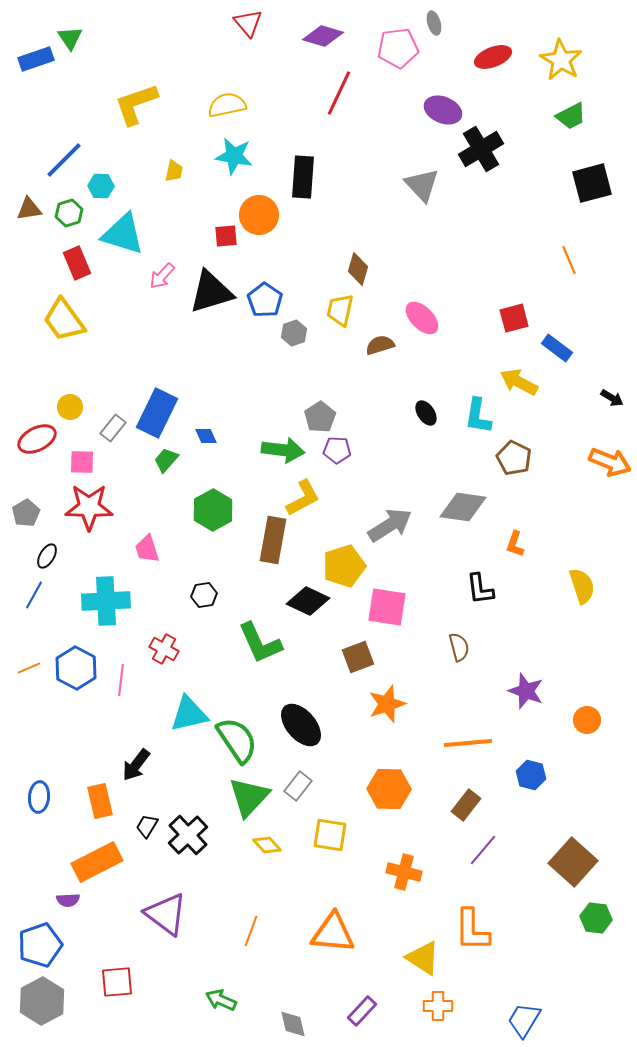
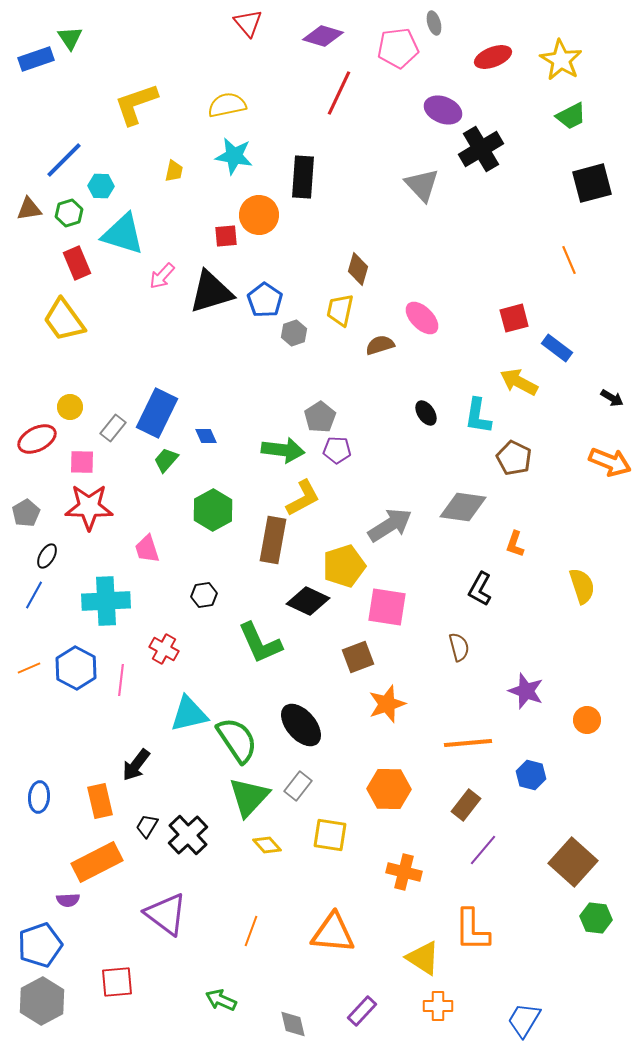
black L-shape at (480, 589): rotated 36 degrees clockwise
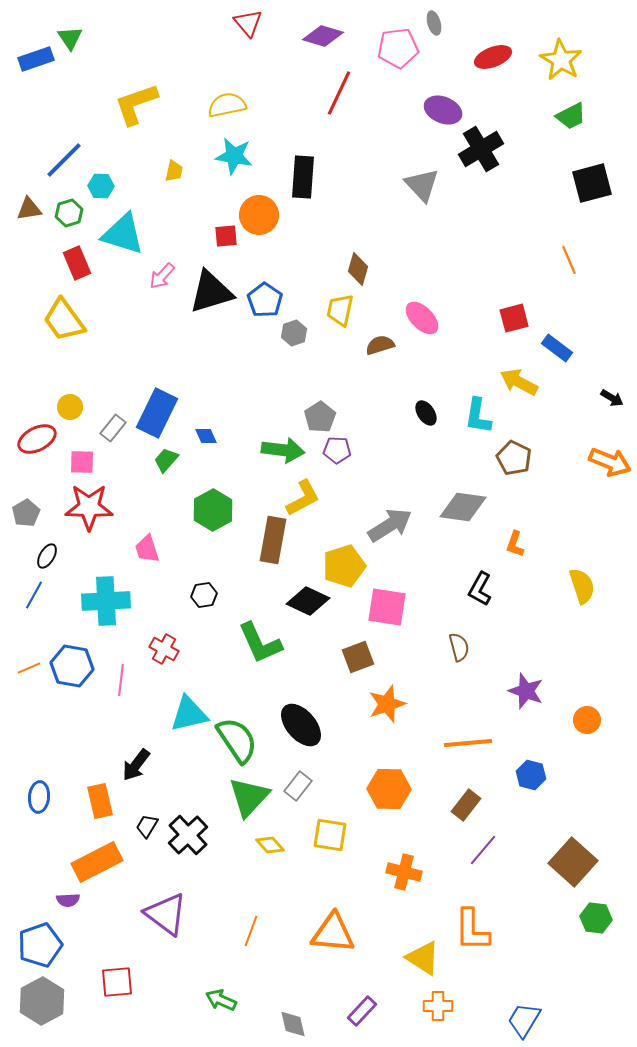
blue hexagon at (76, 668): moved 4 px left, 2 px up; rotated 18 degrees counterclockwise
yellow diamond at (267, 845): moved 3 px right
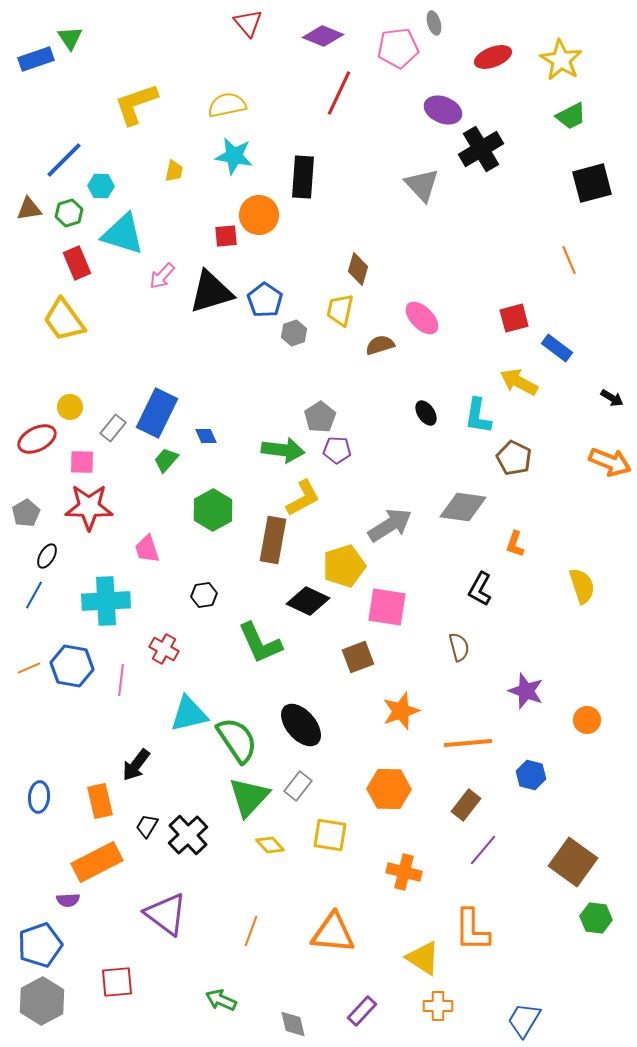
purple diamond at (323, 36): rotated 6 degrees clockwise
orange star at (387, 704): moved 14 px right, 7 px down
brown square at (573, 862): rotated 6 degrees counterclockwise
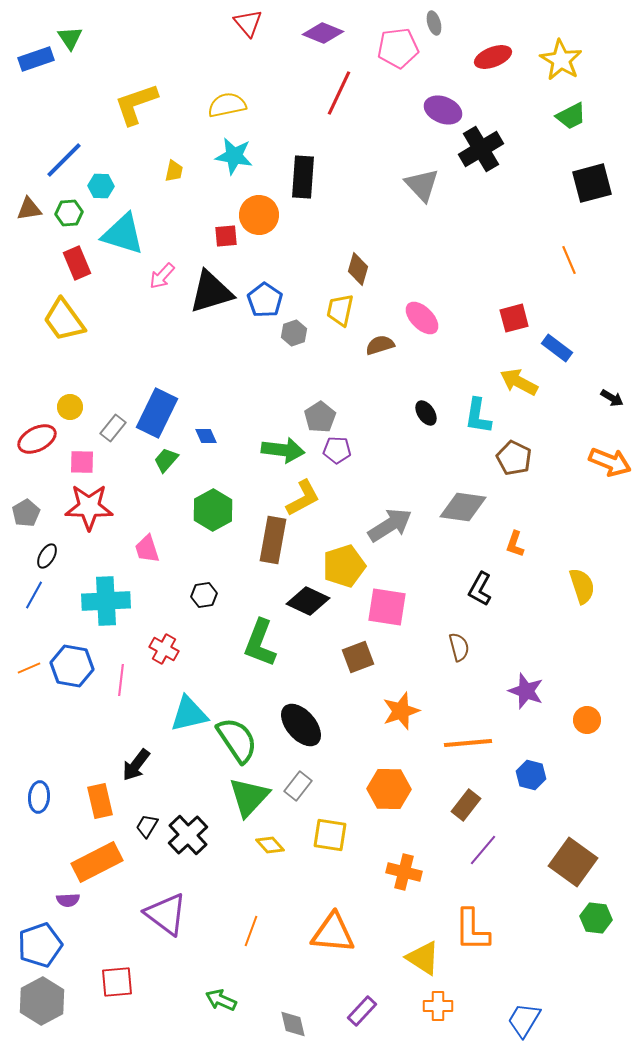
purple diamond at (323, 36): moved 3 px up
green hexagon at (69, 213): rotated 12 degrees clockwise
green L-shape at (260, 643): rotated 45 degrees clockwise
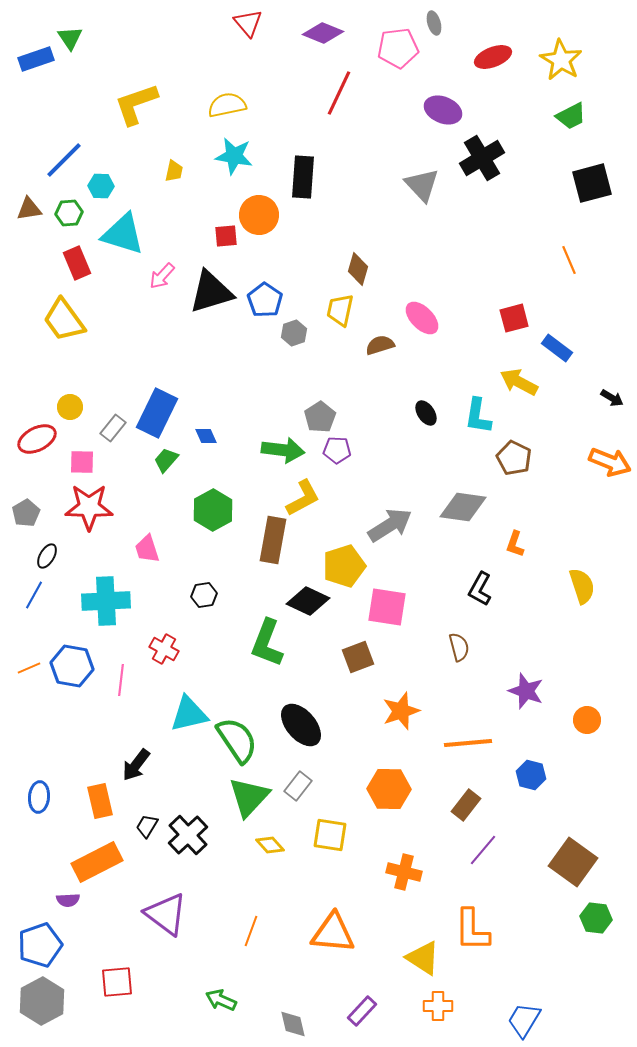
black cross at (481, 149): moved 1 px right, 9 px down
green L-shape at (260, 643): moved 7 px right
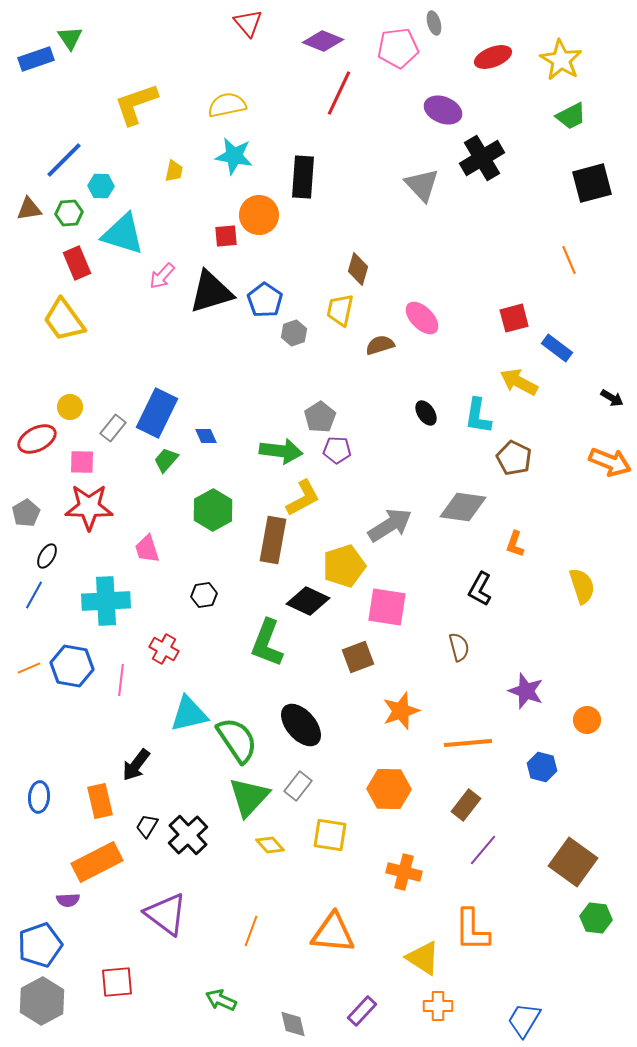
purple diamond at (323, 33): moved 8 px down
green arrow at (283, 450): moved 2 px left, 1 px down
blue hexagon at (531, 775): moved 11 px right, 8 px up
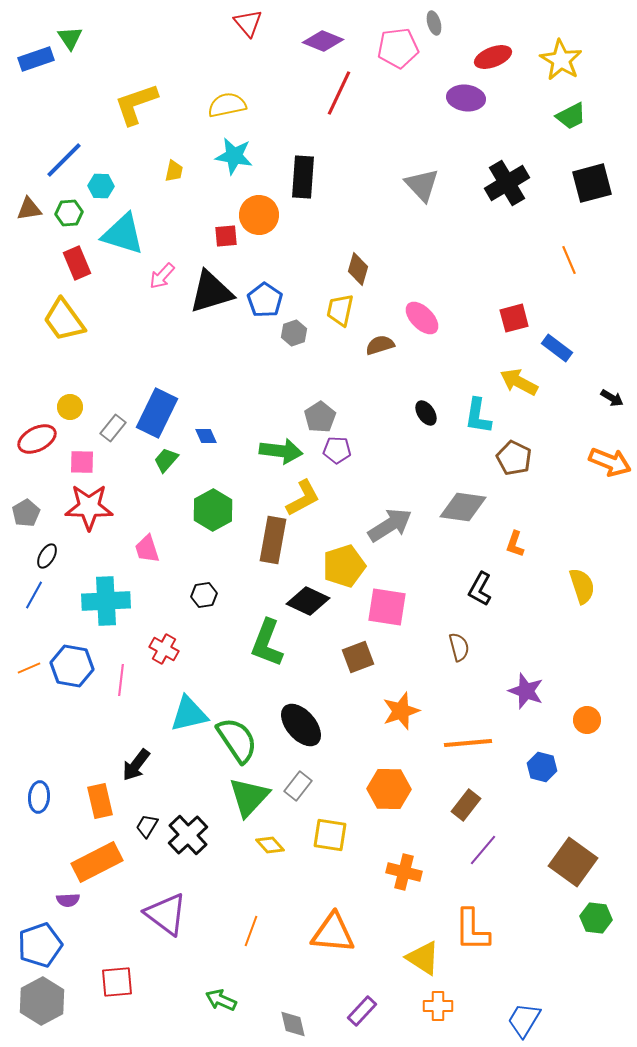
purple ellipse at (443, 110): moved 23 px right, 12 px up; rotated 15 degrees counterclockwise
black cross at (482, 158): moved 25 px right, 25 px down
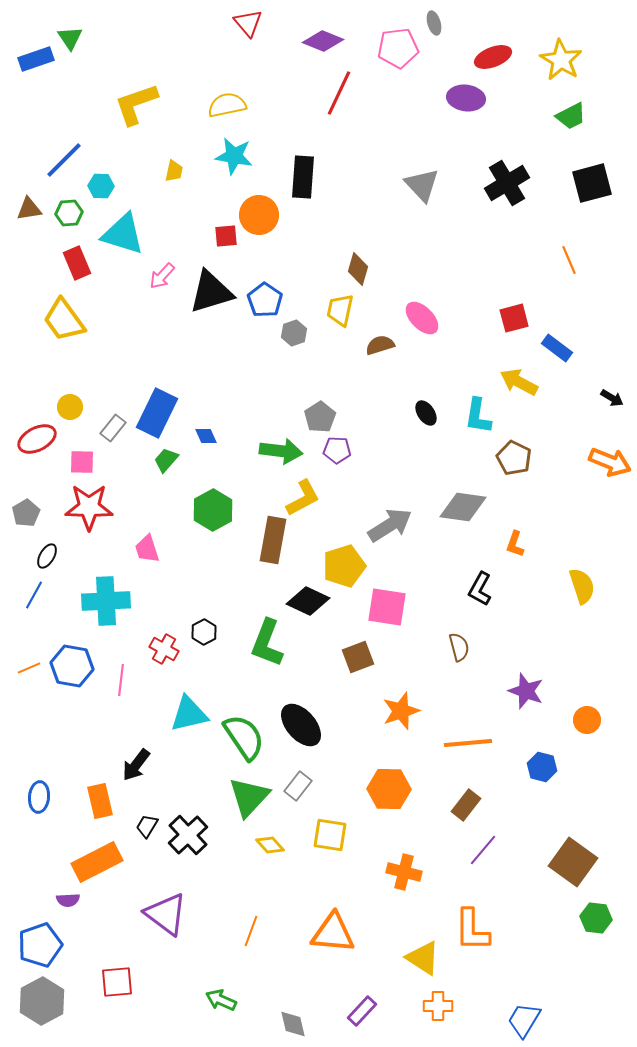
black hexagon at (204, 595): moved 37 px down; rotated 20 degrees counterclockwise
green semicircle at (237, 740): moved 7 px right, 3 px up
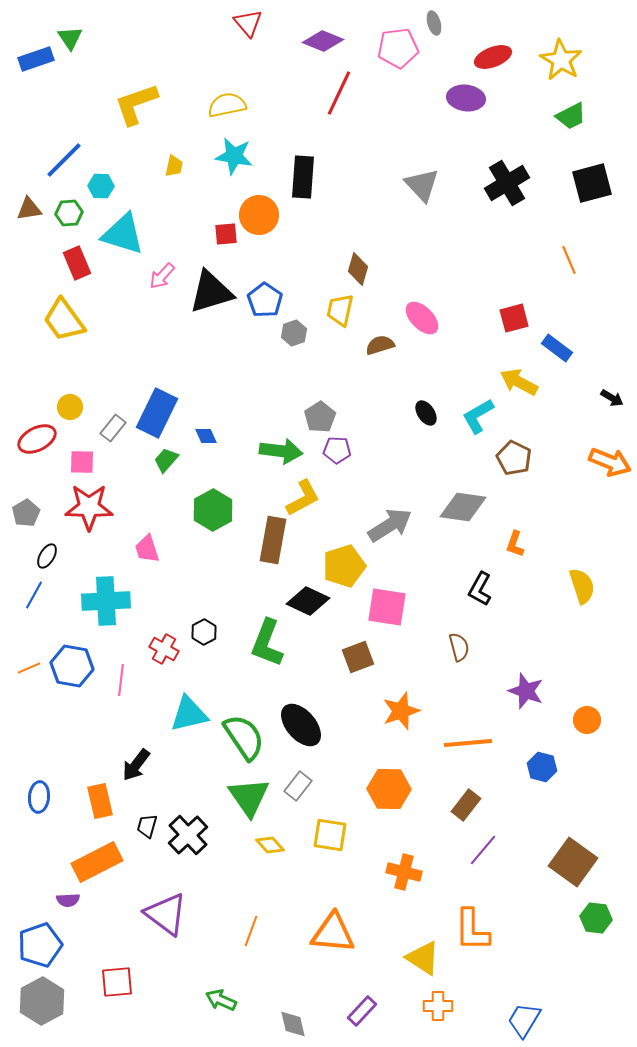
yellow trapezoid at (174, 171): moved 5 px up
red square at (226, 236): moved 2 px up
cyan L-shape at (478, 416): rotated 51 degrees clockwise
green triangle at (249, 797): rotated 18 degrees counterclockwise
black trapezoid at (147, 826): rotated 15 degrees counterclockwise
